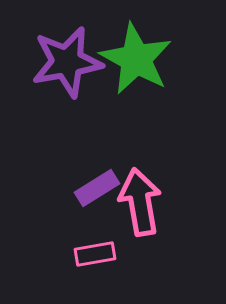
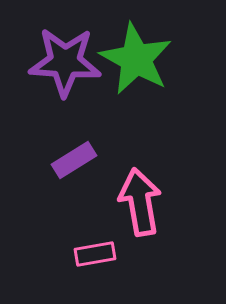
purple star: moved 2 px left; rotated 14 degrees clockwise
purple rectangle: moved 23 px left, 28 px up
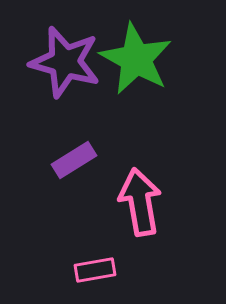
purple star: rotated 12 degrees clockwise
pink rectangle: moved 16 px down
